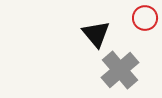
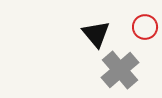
red circle: moved 9 px down
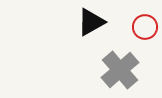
black triangle: moved 5 px left, 12 px up; rotated 40 degrees clockwise
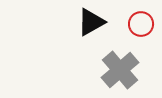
red circle: moved 4 px left, 3 px up
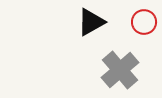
red circle: moved 3 px right, 2 px up
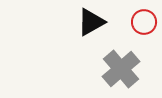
gray cross: moved 1 px right, 1 px up
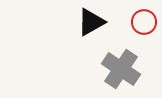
gray cross: rotated 15 degrees counterclockwise
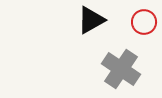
black triangle: moved 2 px up
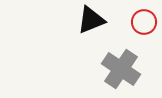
black triangle: rotated 8 degrees clockwise
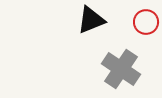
red circle: moved 2 px right
